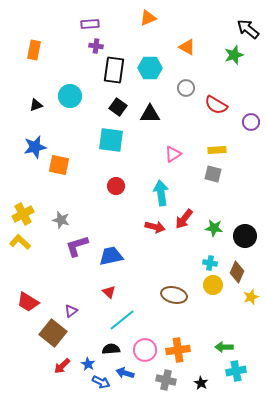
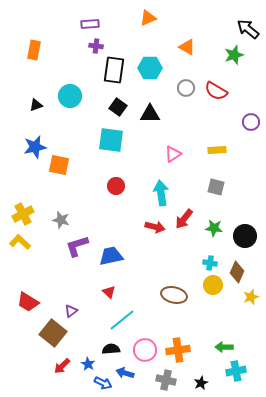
red semicircle at (216, 105): moved 14 px up
gray square at (213, 174): moved 3 px right, 13 px down
blue arrow at (101, 382): moved 2 px right, 1 px down
black star at (201, 383): rotated 16 degrees clockwise
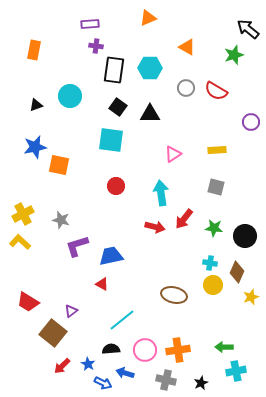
red triangle at (109, 292): moved 7 px left, 8 px up; rotated 16 degrees counterclockwise
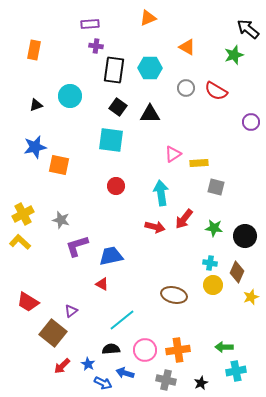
yellow rectangle at (217, 150): moved 18 px left, 13 px down
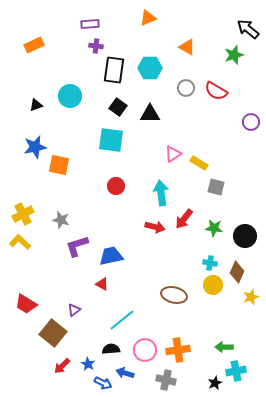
orange rectangle at (34, 50): moved 5 px up; rotated 54 degrees clockwise
yellow rectangle at (199, 163): rotated 36 degrees clockwise
red trapezoid at (28, 302): moved 2 px left, 2 px down
purple triangle at (71, 311): moved 3 px right, 1 px up
black star at (201, 383): moved 14 px right
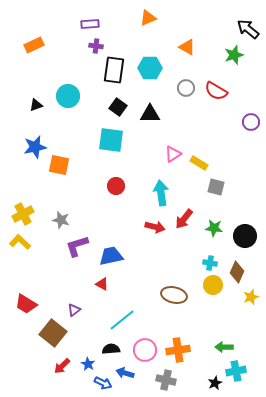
cyan circle at (70, 96): moved 2 px left
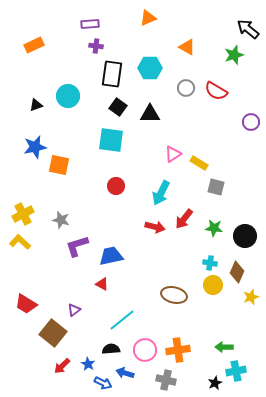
black rectangle at (114, 70): moved 2 px left, 4 px down
cyan arrow at (161, 193): rotated 145 degrees counterclockwise
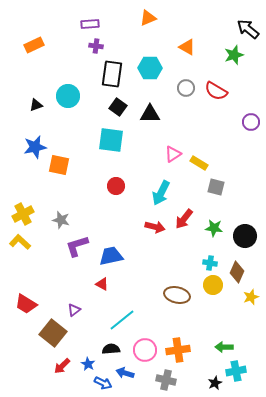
brown ellipse at (174, 295): moved 3 px right
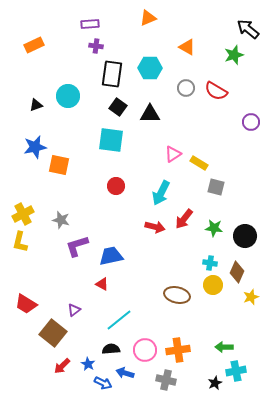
yellow L-shape at (20, 242): rotated 120 degrees counterclockwise
cyan line at (122, 320): moved 3 px left
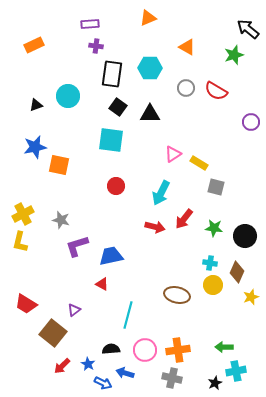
cyan line at (119, 320): moved 9 px right, 5 px up; rotated 36 degrees counterclockwise
gray cross at (166, 380): moved 6 px right, 2 px up
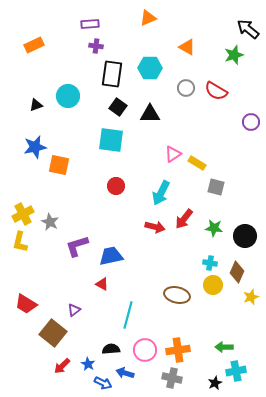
yellow rectangle at (199, 163): moved 2 px left
gray star at (61, 220): moved 11 px left, 2 px down; rotated 12 degrees clockwise
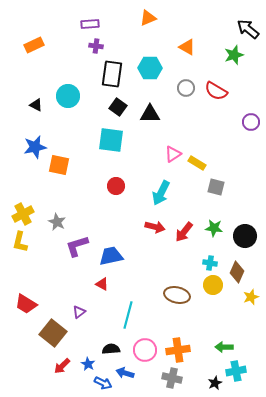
black triangle at (36, 105): rotated 48 degrees clockwise
red arrow at (184, 219): moved 13 px down
gray star at (50, 222): moved 7 px right
purple triangle at (74, 310): moved 5 px right, 2 px down
